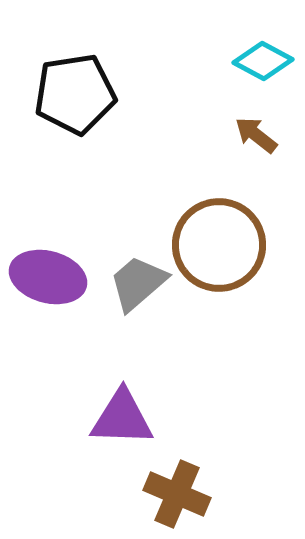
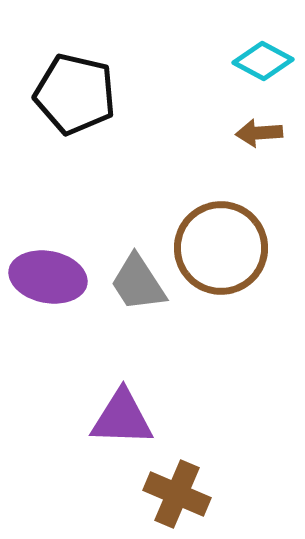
black pentagon: rotated 22 degrees clockwise
brown arrow: moved 3 px right, 2 px up; rotated 42 degrees counterclockwise
brown circle: moved 2 px right, 3 px down
purple ellipse: rotated 4 degrees counterclockwise
gray trapezoid: rotated 82 degrees counterclockwise
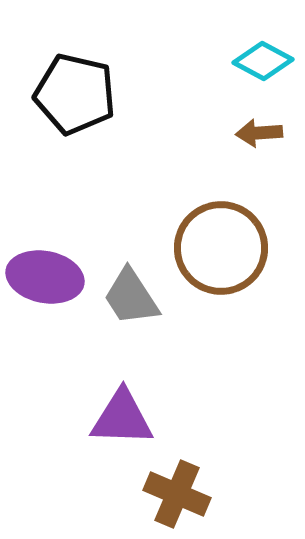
purple ellipse: moved 3 px left
gray trapezoid: moved 7 px left, 14 px down
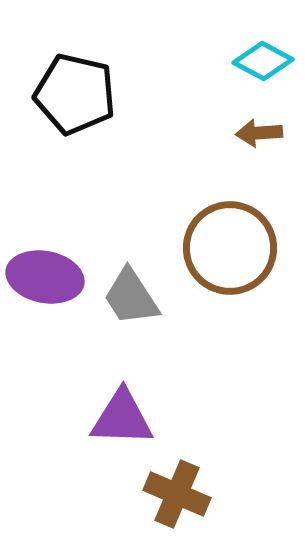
brown circle: moved 9 px right
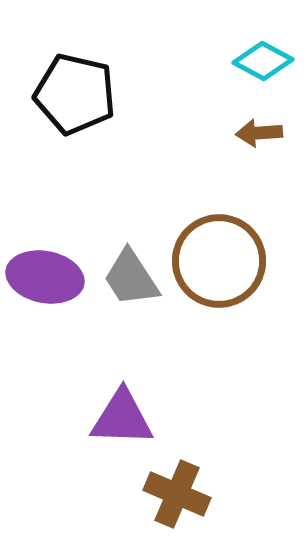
brown circle: moved 11 px left, 13 px down
gray trapezoid: moved 19 px up
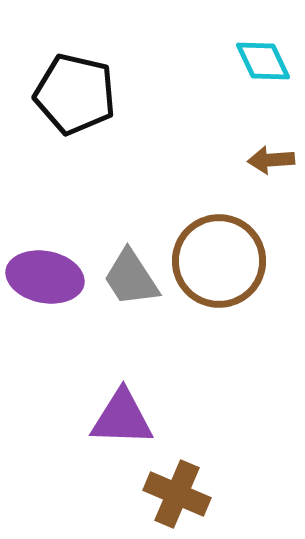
cyan diamond: rotated 36 degrees clockwise
brown arrow: moved 12 px right, 27 px down
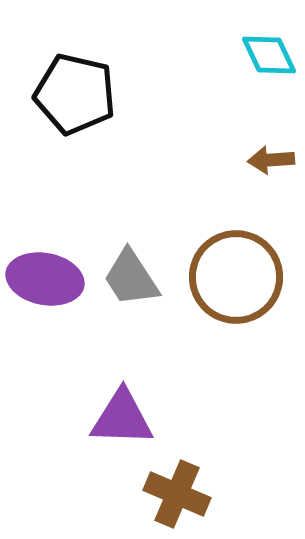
cyan diamond: moved 6 px right, 6 px up
brown circle: moved 17 px right, 16 px down
purple ellipse: moved 2 px down
